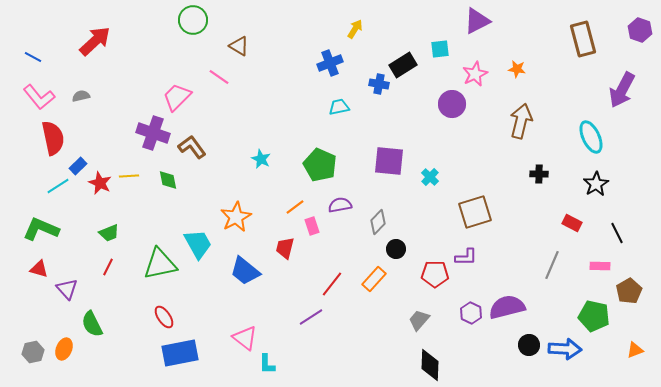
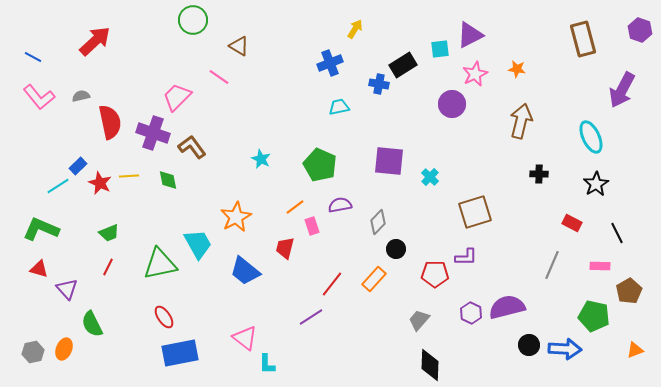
purple triangle at (477, 21): moved 7 px left, 14 px down
red semicircle at (53, 138): moved 57 px right, 16 px up
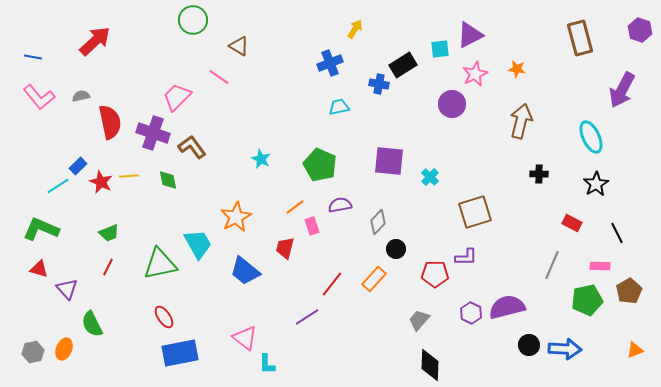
brown rectangle at (583, 39): moved 3 px left, 1 px up
blue line at (33, 57): rotated 18 degrees counterclockwise
red star at (100, 183): moved 1 px right, 1 px up
green pentagon at (594, 316): moved 7 px left, 16 px up; rotated 24 degrees counterclockwise
purple line at (311, 317): moved 4 px left
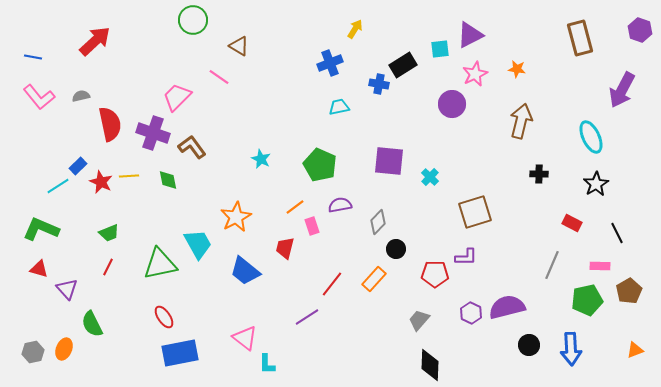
red semicircle at (110, 122): moved 2 px down
blue arrow at (565, 349): moved 6 px right; rotated 84 degrees clockwise
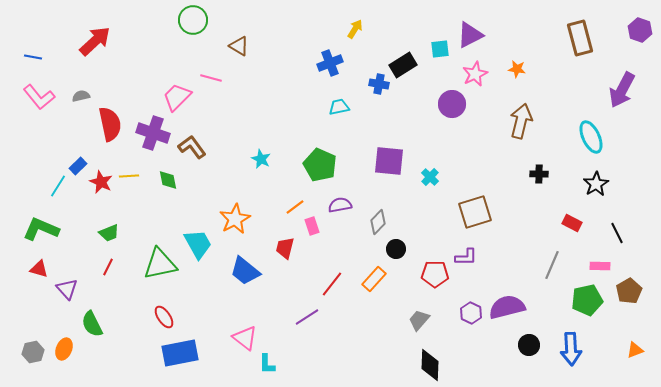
pink line at (219, 77): moved 8 px left, 1 px down; rotated 20 degrees counterclockwise
cyan line at (58, 186): rotated 25 degrees counterclockwise
orange star at (236, 217): moved 1 px left, 2 px down
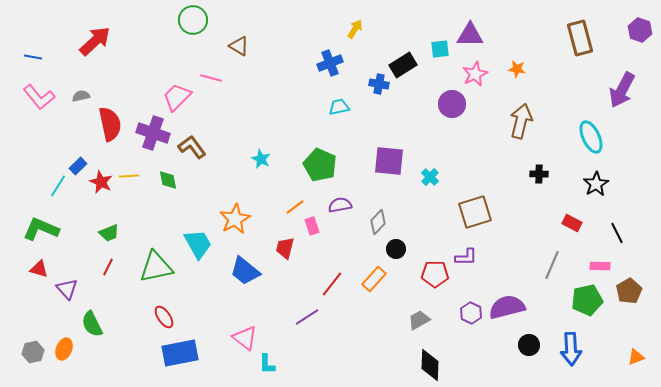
purple triangle at (470, 35): rotated 28 degrees clockwise
green triangle at (160, 264): moved 4 px left, 3 px down
gray trapezoid at (419, 320): rotated 20 degrees clockwise
orange triangle at (635, 350): moved 1 px right, 7 px down
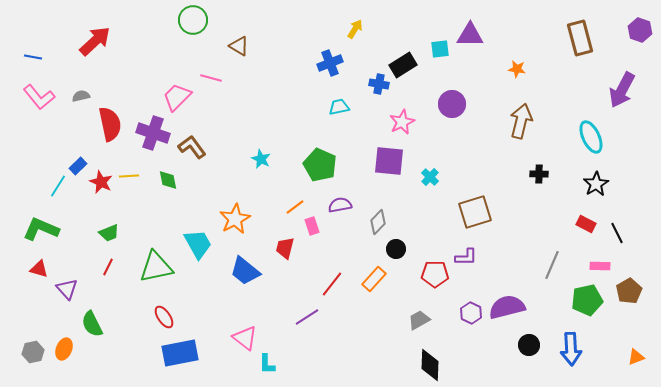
pink star at (475, 74): moved 73 px left, 48 px down
red rectangle at (572, 223): moved 14 px right, 1 px down
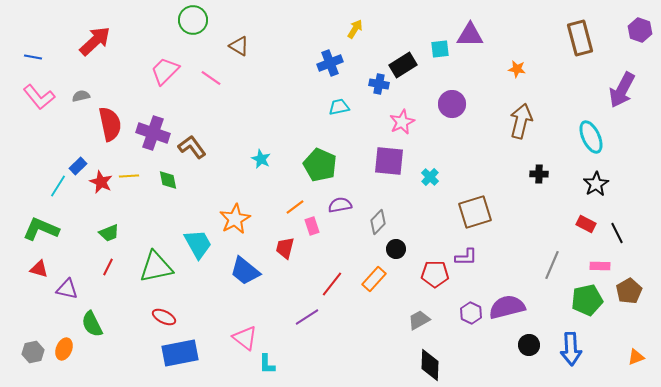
pink line at (211, 78): rotated 20 degrees clockwise
pink trapezoid at (177, 97): moved 12 px left, 26 px up
purple triangle at (67, 289): rotated 35 degrees counterclockwise
red ellipse at (164, 317): rotated 30 degrees counterclockwise
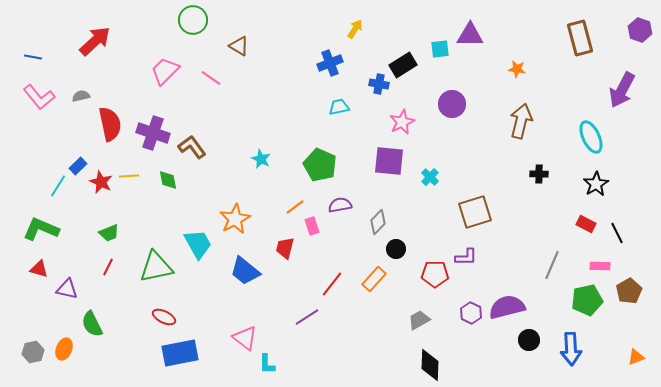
black circle at (529, 345): moved 5 px up
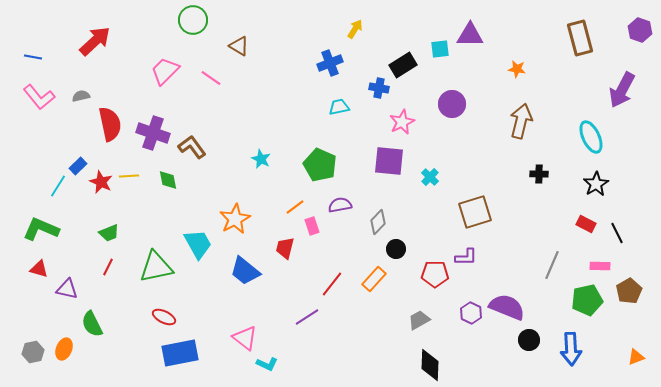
blue cross at (379, 84): moved 4 px down
purple semicircle at (507, 307): rotated 36 degrees clockwise
cyan L-shape at (267, 364): rotated 65 degrees counterclockwise
